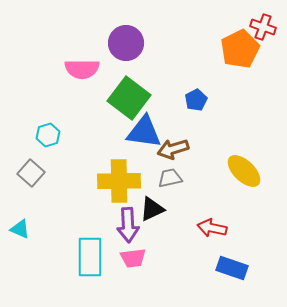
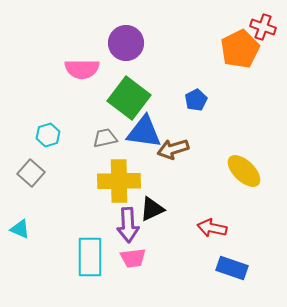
gray trapezoid: moved 65 px left, 40 px up
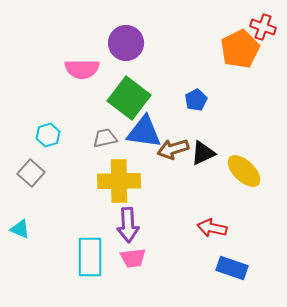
black triangle: moved 51 px right, 56 px up
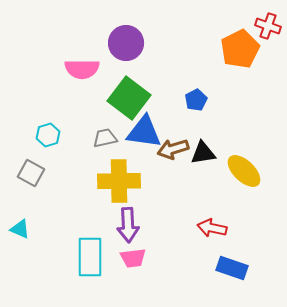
red cross: moved 5 px right, 1 px up
black triangle: rotated 16 degrees clockwise
gray square: rotated 12 degrees counterclockwise
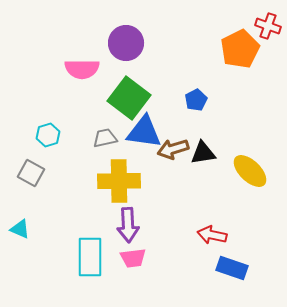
yellow ellipse: moved 6 px right
red arrow: moved 7 px down
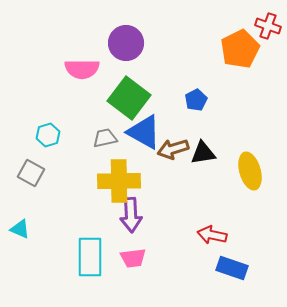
blue triangle: rotated 21 degrees clockwise
yellow ellipse: rotated 30 degrees clockwise
purple arrow: moved 3 px right, 10 px up
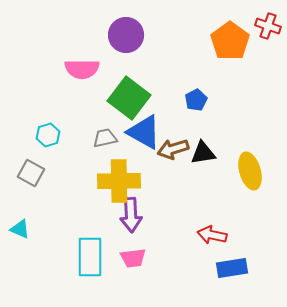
purple circle: moved 8 px up
orange pentagon: moved 10 px left, 8 px up; rotated 9 degrees counterclockwise
blue rectangle: rotated 28 degrees counterclockwise
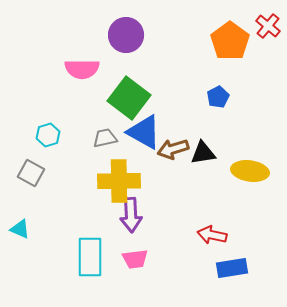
red cross: rotated 20 degrees clockwise
blue pentagon: moved 22 px right, 3 px up
yellow ellipse: rotated 66 degrees counterclockwise
pink trapezoid: moved 2 px right, 1 px down
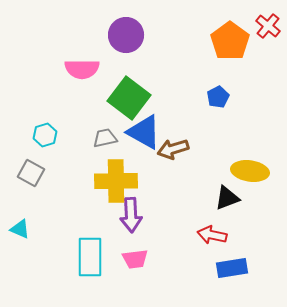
cyan hexagon: moved 3 px left
black triangle: moved 24 px right, 45 px down; rotated 12 degrees counterclockwise
yellow cross: moved 3 px left
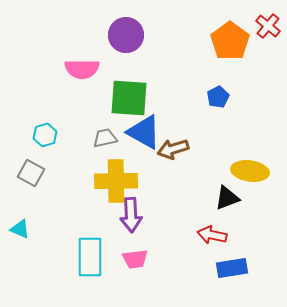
green square: rotated 33 degrees counterclockwise
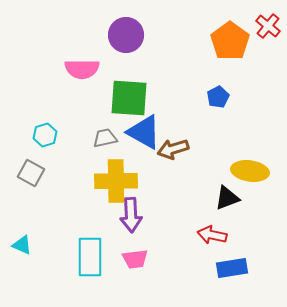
cyan triangle: moved 2 px right, 16 px down
